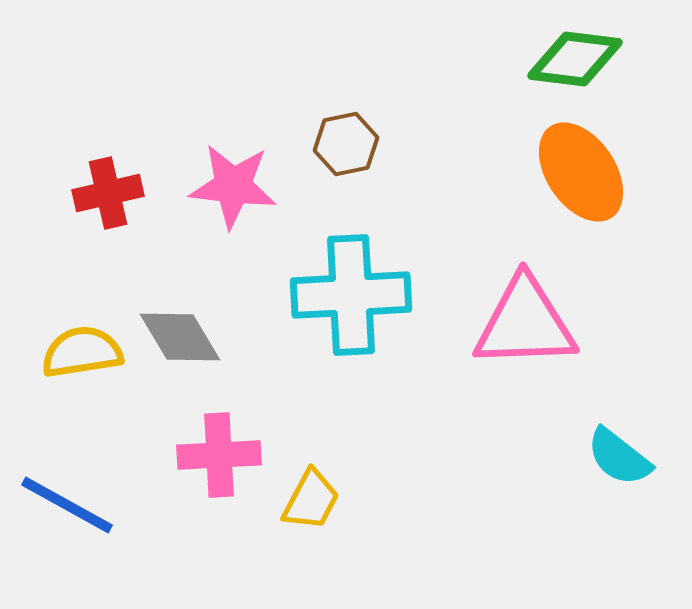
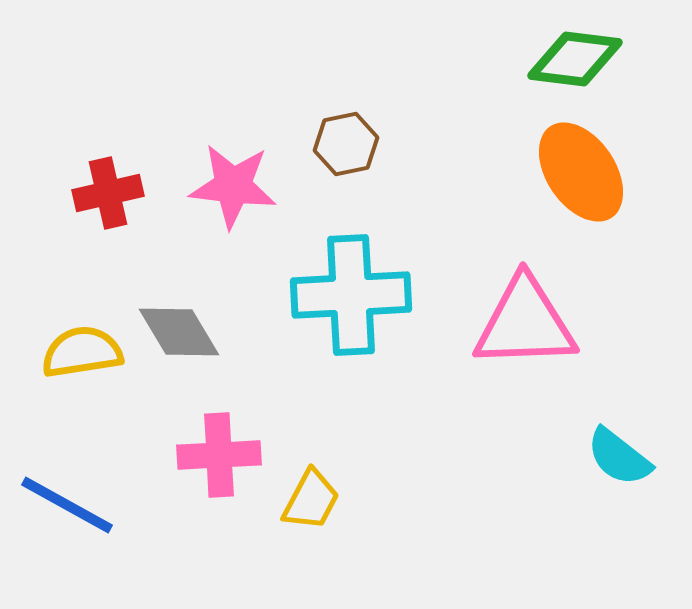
gray diamond: moved 1 px left, 5 px up
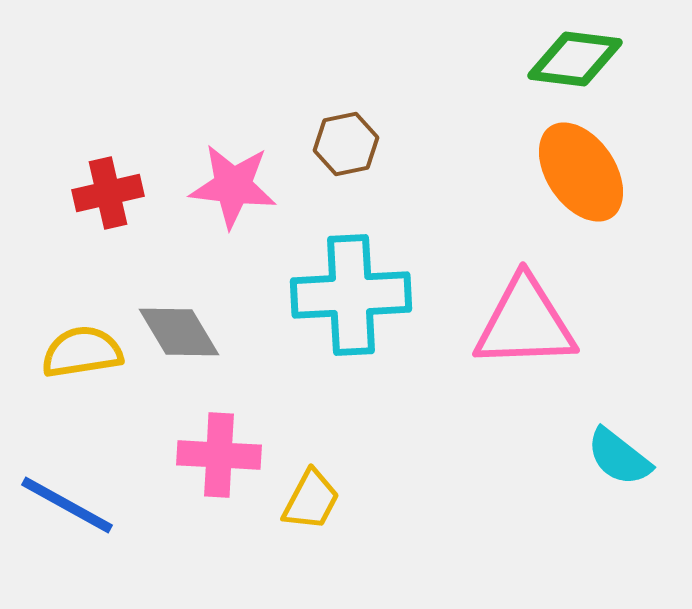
pink cross: rotated 6 degrees clockwise
